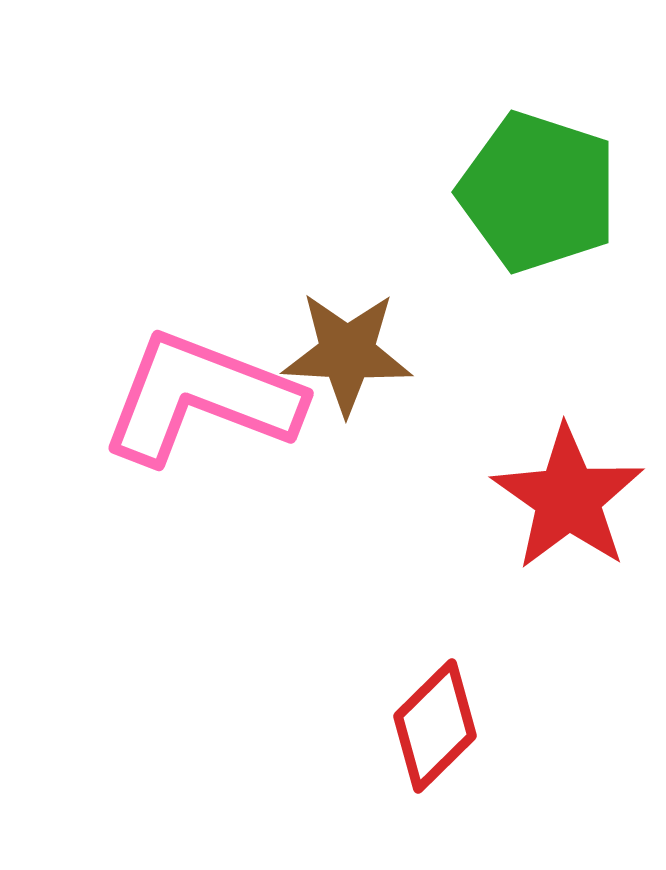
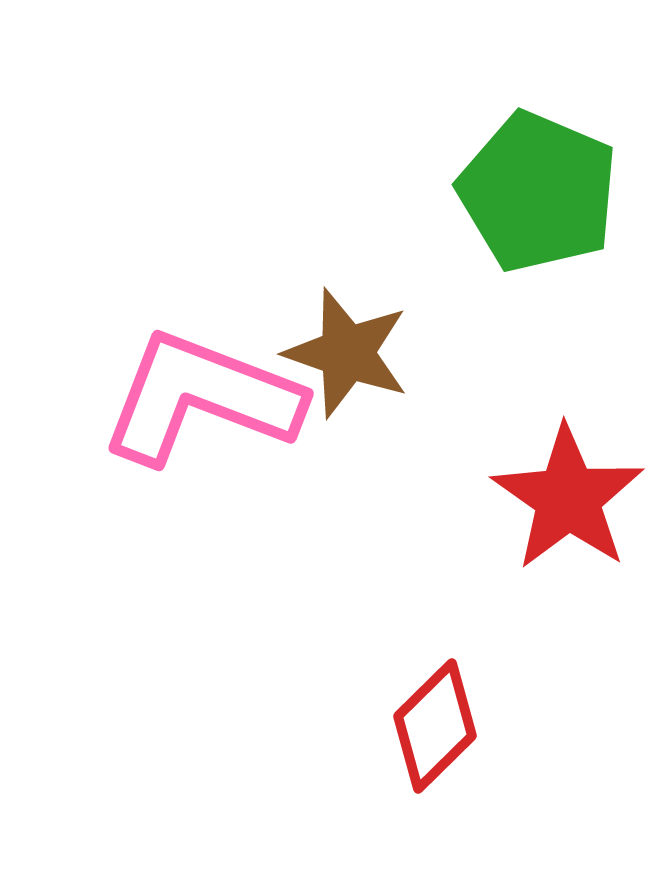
green pentagon: rotated 5 degrees clockwise
brown star: rotated 16 degrees clockwise
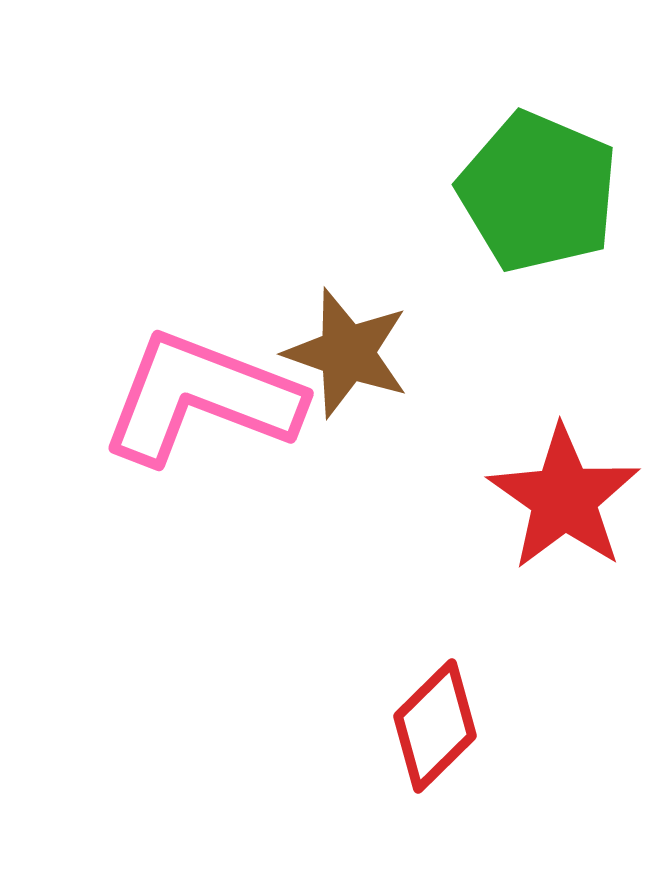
red star: moved 4 px left
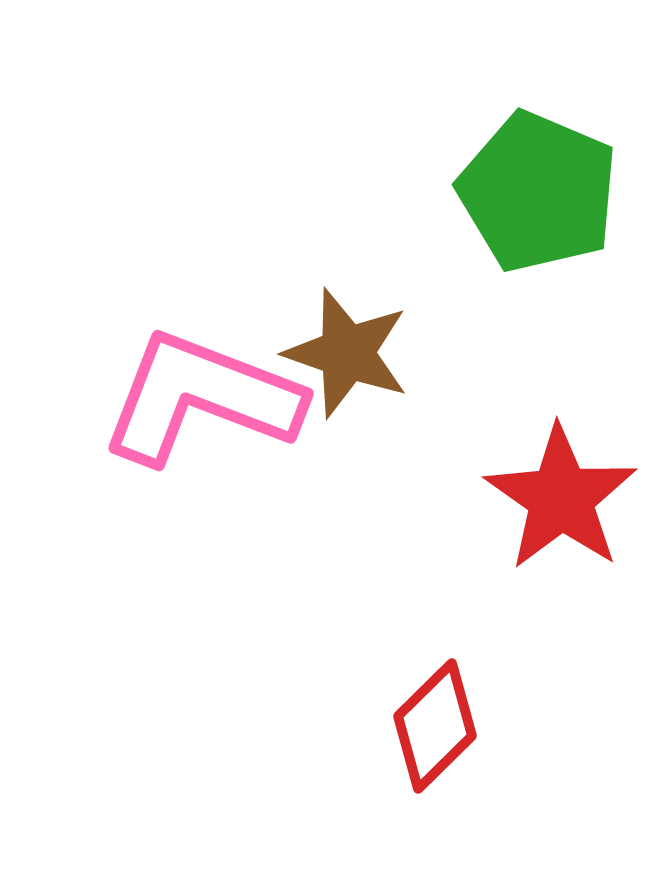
red star: moved 3 px left
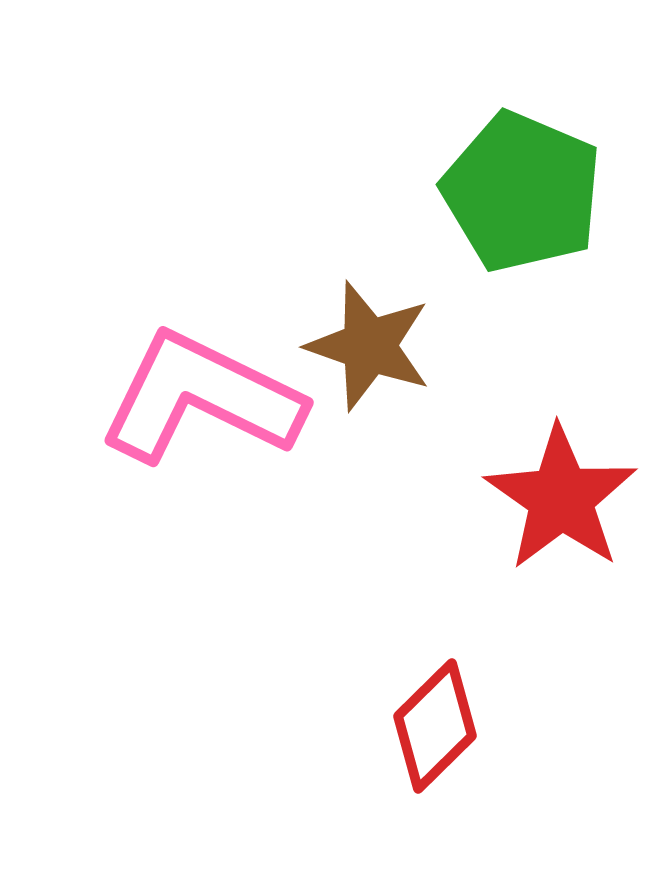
green pentagon: moved 16 px left
brown star: moved 22 px right, 7 px up
pink L-shape: rotated 5 degrees clockwise
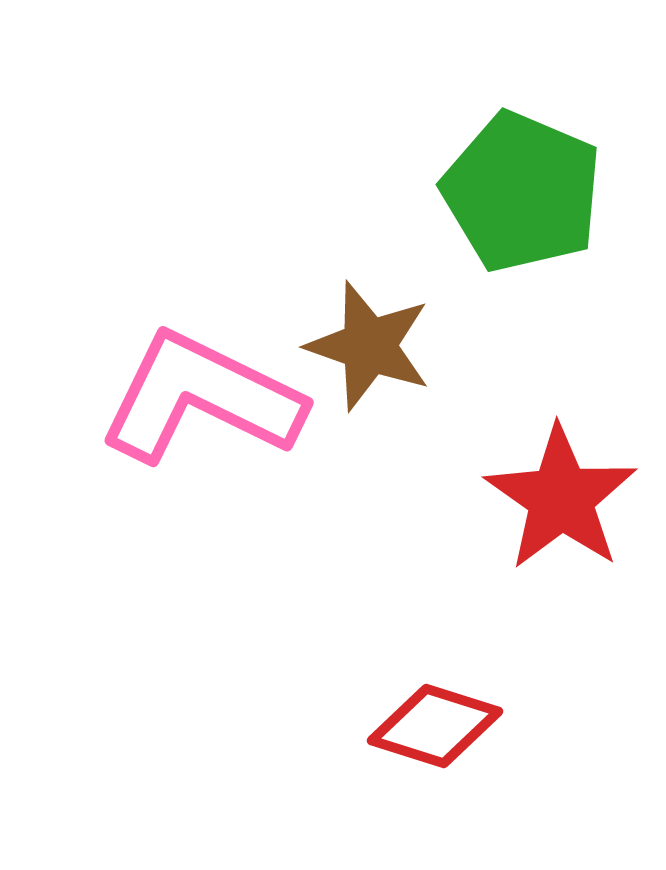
red diamond: rotated 62 degrees clockwise
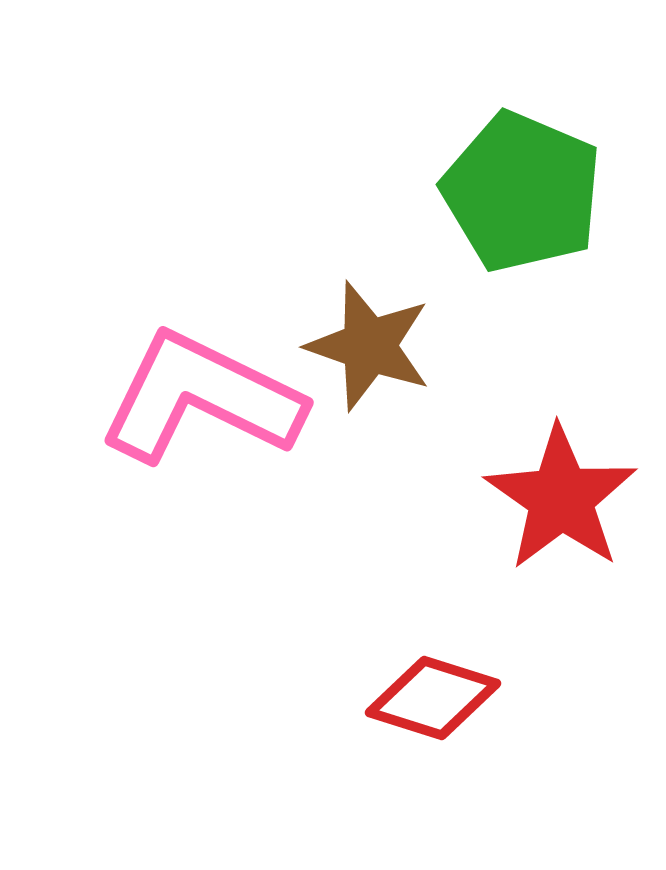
red diamond: moved 2 px left, 28 px up
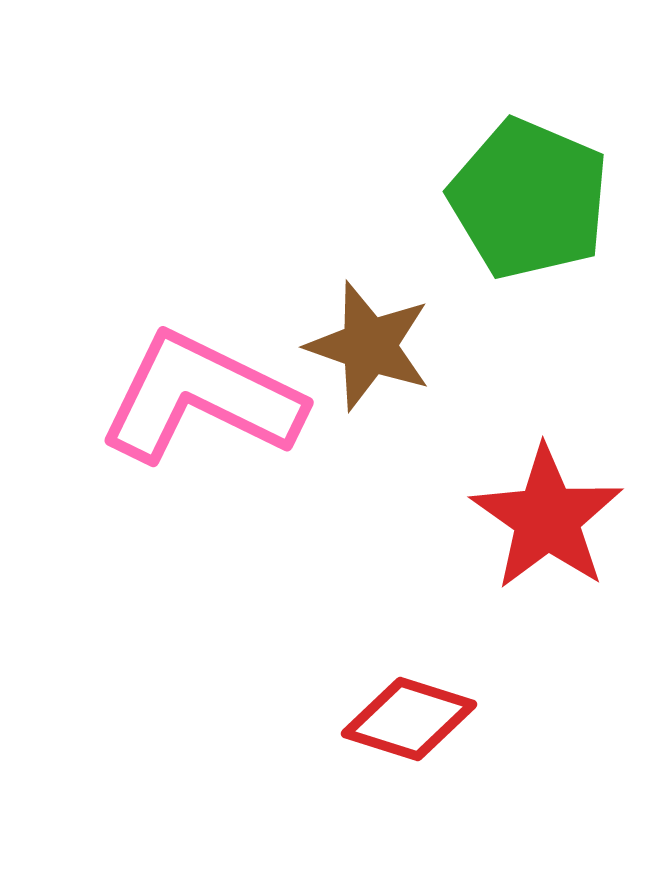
green pentagon: moved 7 px right, 7 px down
red star: moved 14 px left, 20 px down
red diamond: moved 24 px left, 21 px down
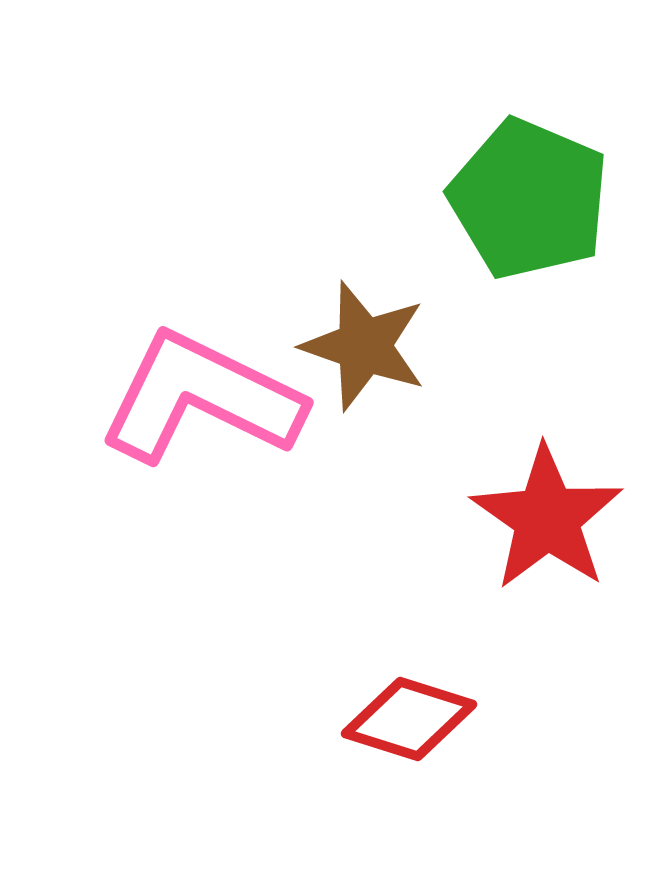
brown star: moved 5 px left
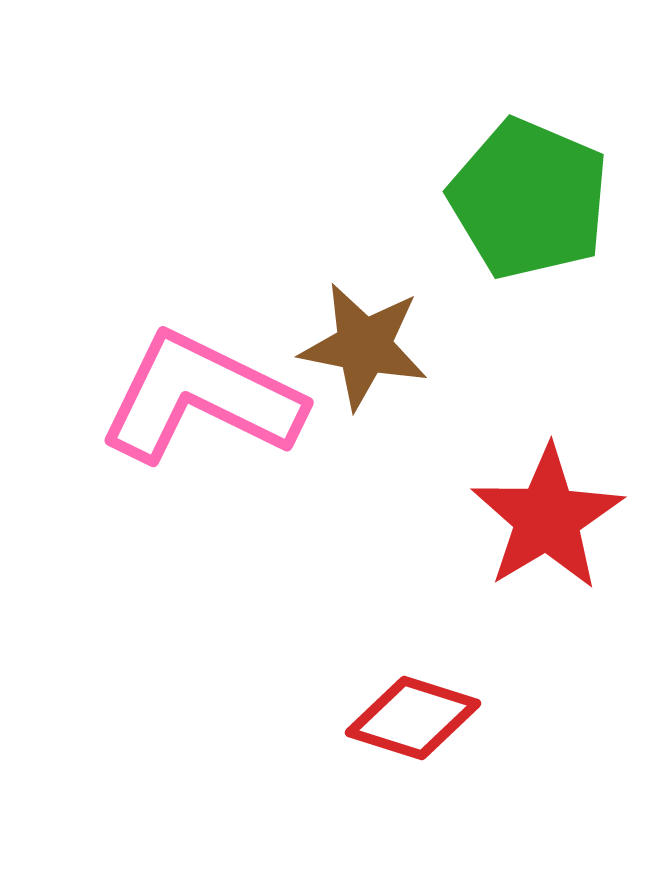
brown star: rotated 8 degrees counterclockwise
red star: rotated 6 degrees clockwise
red diamond: moved 4 px right, 1 px up
